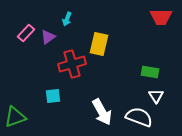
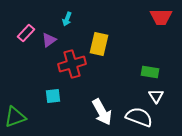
purple triangle: moved 1 px right, 3 px down
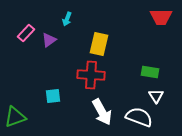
red cross: moved 19 px right, 11 px down; rotated 20 degrees clockwise
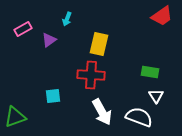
red trapezoid: moved 1 px right, 1 px up; rotated 35 degrees counterclockwise
pink rectangle: moved 3 px left, 4 px up; rotated 18 degrees clockwise
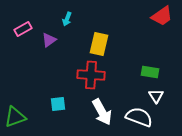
cyan square: moved 5 px right, 8 px down
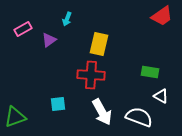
white triangle: moved 5 px right; rotated 28 degrees counterclockwise
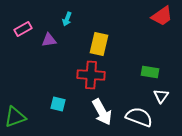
purple triangle: rotated 28 degrees clockwise
white triangle: rotated 35 degrees clockwise
cyan square: rotated 21 degrees clockwise
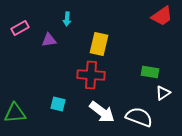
cyan arrow: rotated 16 degrees counterclockwise
pink rectangle: moved 3 px left, 1 px up
white triangle: moved 2 px right, 3 px up; rotated 21 degrees clockwise
white arrow: rotated 24 degrees counterclockwise
green triangle: moved 4 px up; rotated 15 degrees clockwise
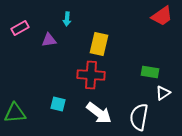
white arrow: moved 3 px left, 1 px down
white semicircle: rotated 100 degrees counterclockwise
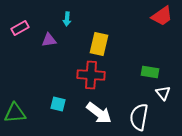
white triangle: rotated 35 degrees counterclockwise
